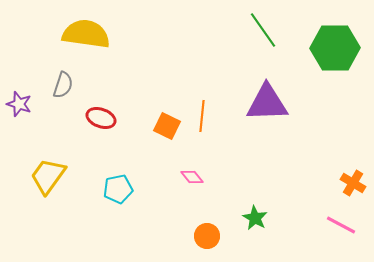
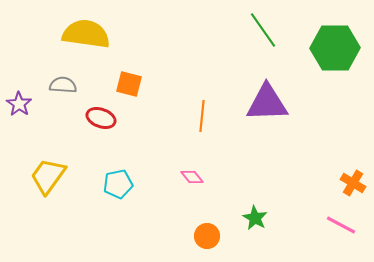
gray semicircle: rotated 104 degrees counterclockwise
purple star: rotated 15 degrees clockwise
orange square: moved 38 px left, 42 px up; rotated 12 degrees counterclockwise
cyan pentagon: moved 5 px up
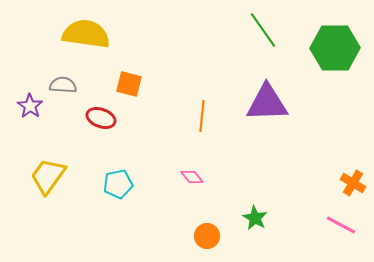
purple star: moved 11 px right, 2 px down
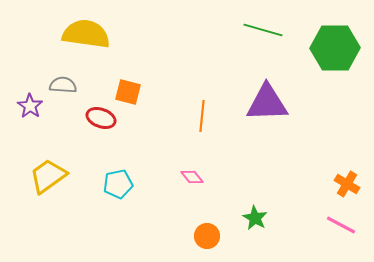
green line: rotated 39 degrees counterclockwise
orange square: moved 1 px left, 8 px down
yellow trapezoid: rotated 18 degrees clockwise
orange cross: moved 6 px left, 1 px down
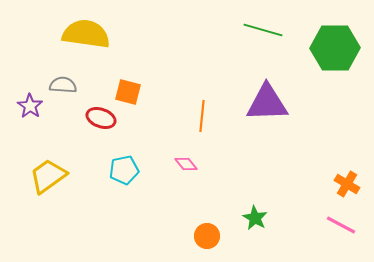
pink diamond: moved 6 px left, 13 px up
cyan pentagon: moved 6 px right, 14 px up
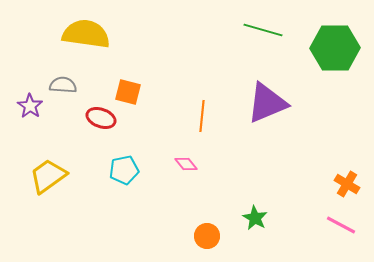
purple triangle: rotated 21 degrees counterclockwise
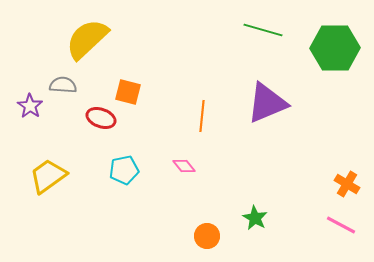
yellow semicircle: moved 1 px right, 5 px down; rotated 51 degrees counterclockwise
pink diamond: moved 2 px left, 2 px down
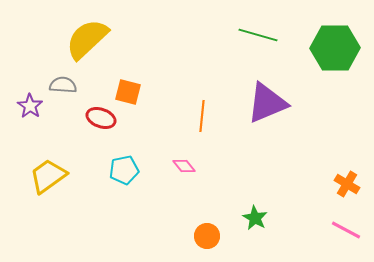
green line: moved 5 px left, 5 px down
pink line: moved 5 px right, 5 px down
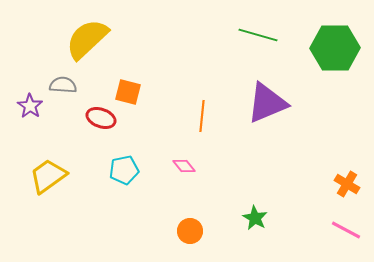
orange circle: moved 17 px left, 5 px up
